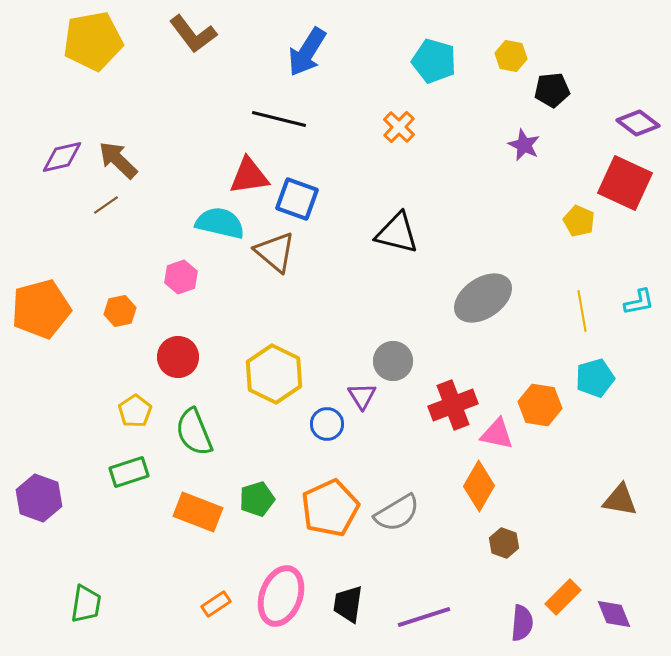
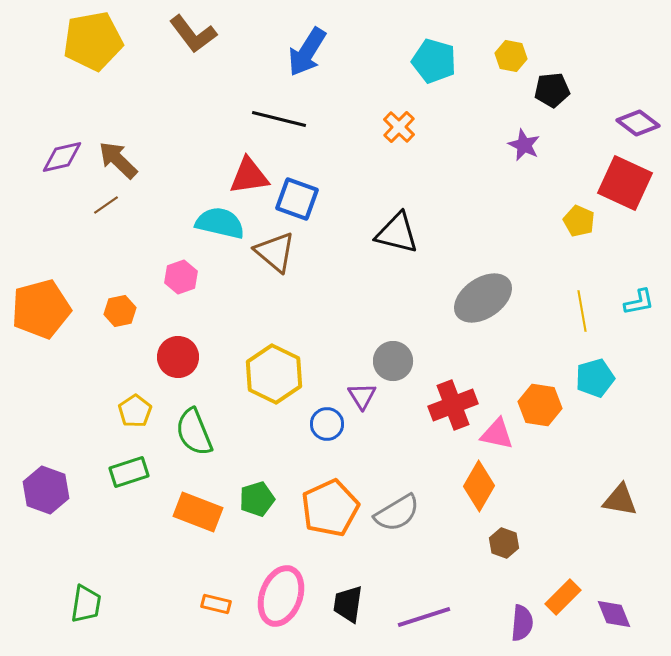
purple hexagon at (39, 498): moved 7 px right, 8 px up
orange rectangle at (216, 604): rotated 48 degrees clockwise
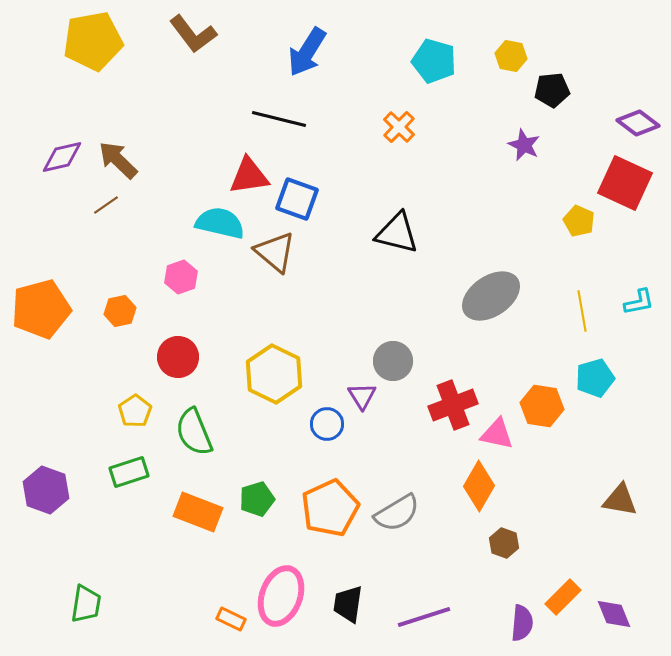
gray ellipse at (483, 298): moved 8 px right, 2 px up
orange hexagon at (540, 405): moved 2 px right, 1 px down
orange rectangle at (216, 604): moved 15 px right, 15 px down; rotated 12 degrees clockwise
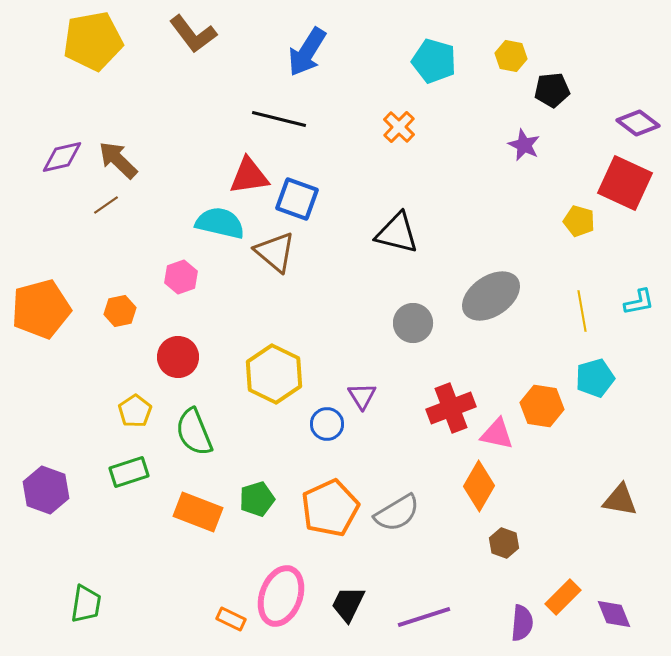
yellow pentagon at (579, 221): rotated 8 degrees counterclockwise
gray circle at (393, 361): moved 20 px right, 38 px up
red cross at (453, 405): moved 2 px left, 3 px down
black trapezoid at (348, 604): rotated 18 degrees clockwise
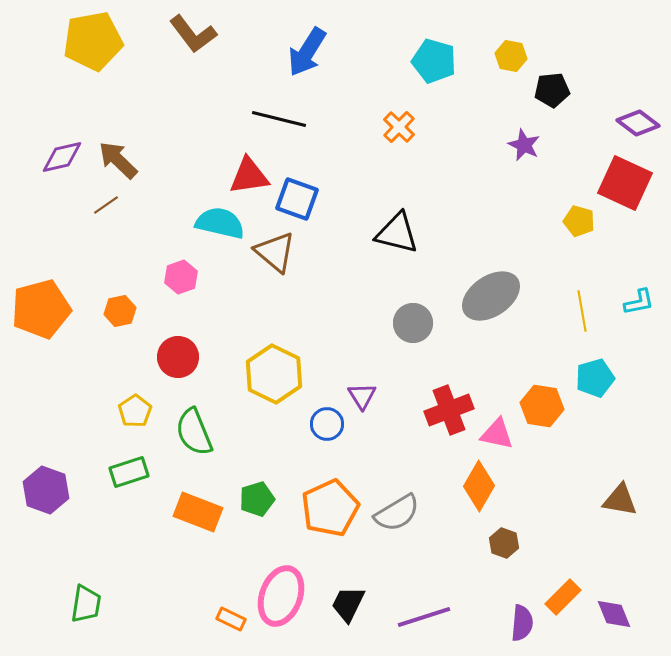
red cross at (451, 408): moved 2 px left, 2 px down
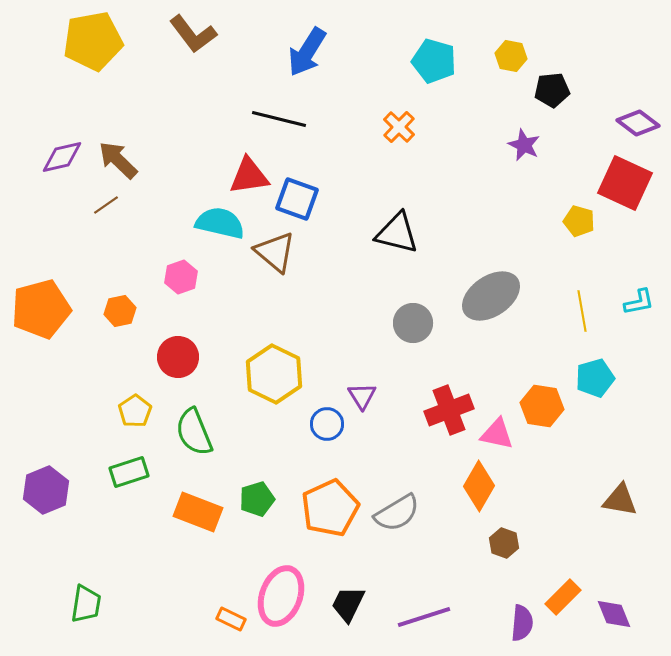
purple hexagon at (46, 490): rotated 18 degrees clockwise
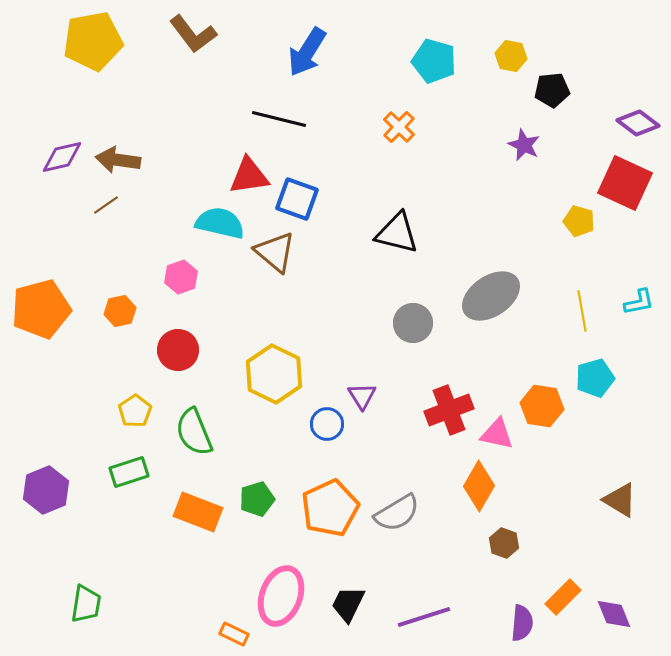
brown arrow at (118, 160): rotated 36 degrees counterclockwise
red circle at (178, 357): moved 7 px up
brown triangle at (620, 500): rotated 21 degrees clockwise
orange rectangle at (231, 619): moved 3 px right, 15 px down
